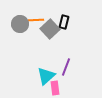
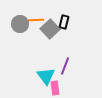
purple line: moved 1 px left, 1 px up
cyan triangle: rotated 24 degrees counterclockwise
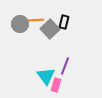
pink rectangle: moved 1 px right, 3 px up; rotated 24 degrees clockwise
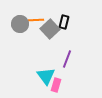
purple line: moved 2 px right, 7 px up
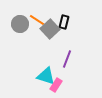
orange line: moved 1 px right; rotated 35 degrees clockwise
cyan triangle: rotated 36 degrees counterclockwise
pink rectangle: rotated 16 degrees clockwise
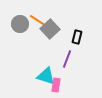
black rectangle: moved 13 px right, 15 px down
pink rectangle: rotated 24 degrees counterclockwise
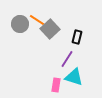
purple line: rotated 12 degrees clockwise
cyan triangle: moved 28 px right, 1 px down
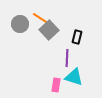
orange line: moved 3 px right, 2 px up
gray square: moved 1 px left, 1 px down
purple line: moved 1 px up; rotated 30 degrees counterclockwise
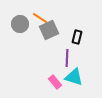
gray square: rotated 18 degrees clockwise
pink rectangle: moved 1 px left, 3 px up; rotated 48 degrees counterclockwise
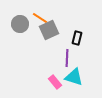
black rectangle: moved 1 px down
